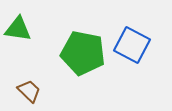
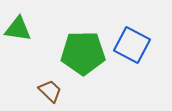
green pentagon: rotated 12 degrees counterclockwise
brown trapezoid: moved 21 px right
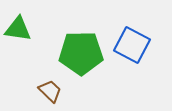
green pentagon: moved 2 px left
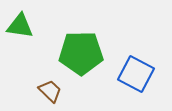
green triangle: moved 2 px right, 3 px up
blue square: moved 4 px right, 29 px down
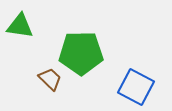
blue square: moved 13 px down
brown trapezoid: moved 12 px up
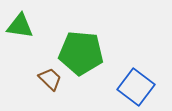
green pentagon: rotated 6 degrees clockwise
blue square: rotated 9 degrees clockwise
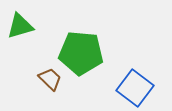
green triangle: rotated 24 degrees counterclockwise
blue square: moved 1 px left, 1 px down
